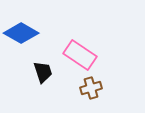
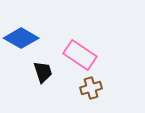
blue diamond: moved 5 px down
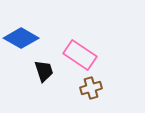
black trapezoid: moved 1 px right, 1 px up
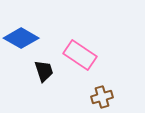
brown cross: moved 11 px right, 9 px down
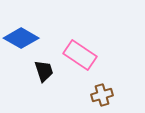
brown cross: moved 2 px up
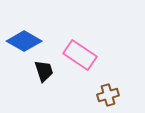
blue diamond: moved 3 px right, 3 px down
brown cross: moved 6 px right
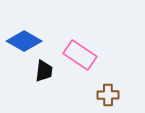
black trapezoid: rotated 25 degrees clockwise
brown cross: rotated 15 degrees clockwise
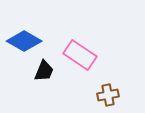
black trapezoid: rotated 15 degrees clockwise
brown cross: rotated 10 degrees counterclockwise
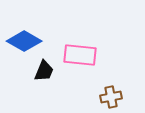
pink rectangle: rotated 28 degrees counterclockwise
brown cross: moved 3 px right, 2 px down
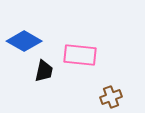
black trapezoid: rotated 10 degrees counterclockwise
brown cross: rotated 10 degrees counterclockwise
